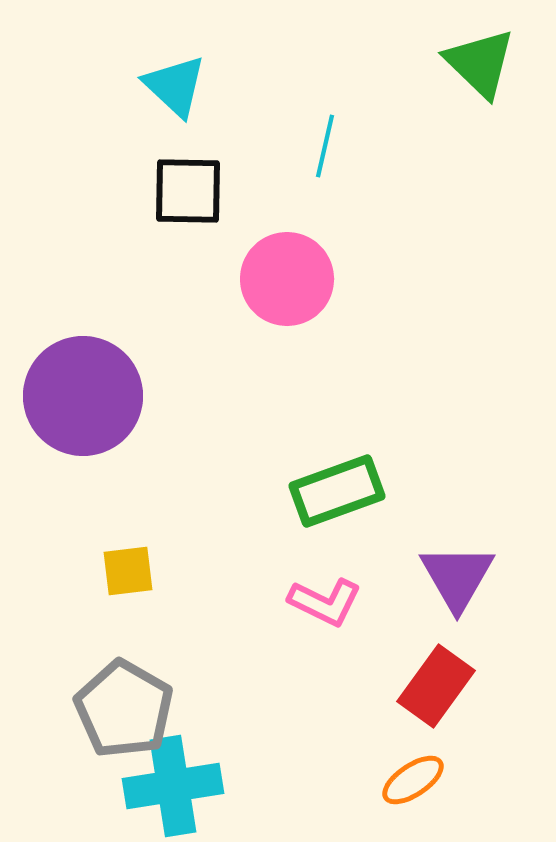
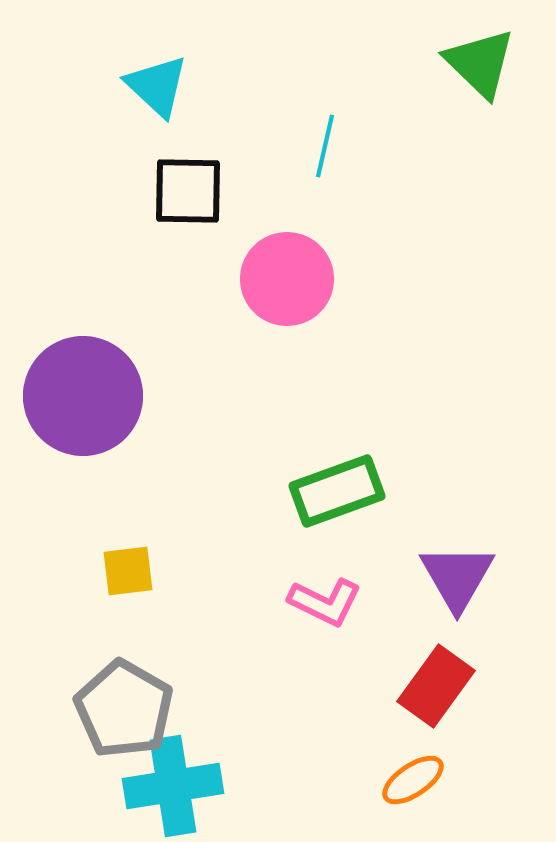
cyan triangle: moved 18 px left
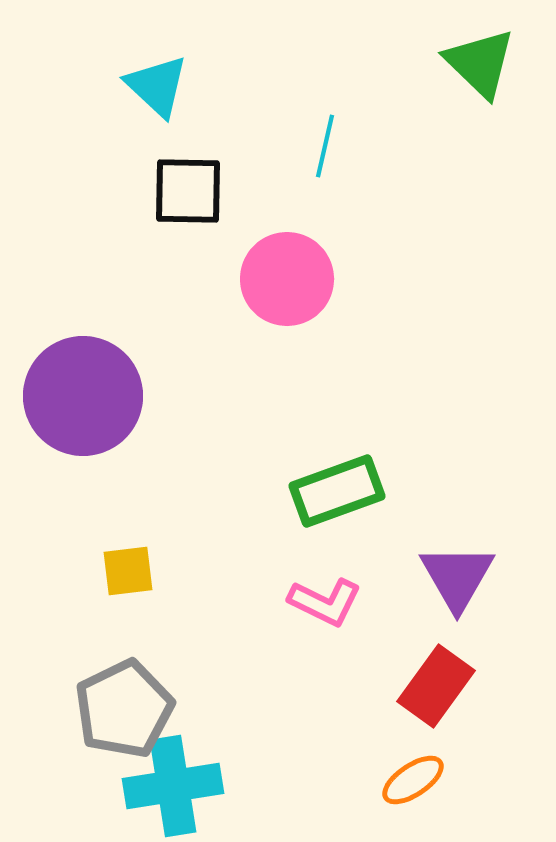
gray pentagon: rotated 16 degrees clockwise
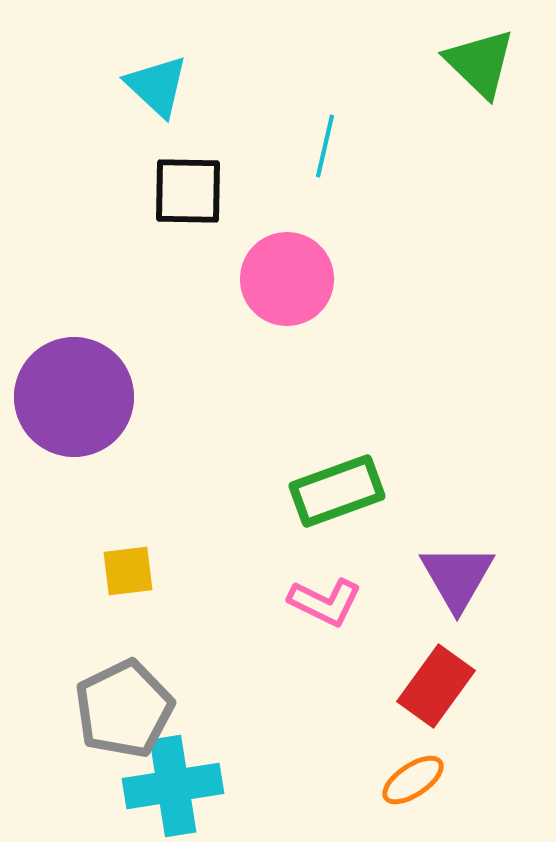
purple circle: moved 9 px left, 1 px down
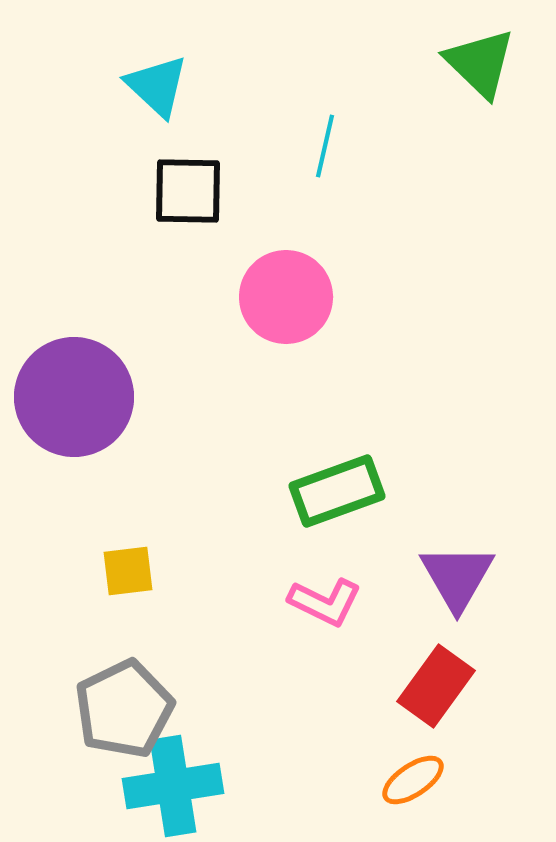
pink circle: moved 1 px left, 18 px down
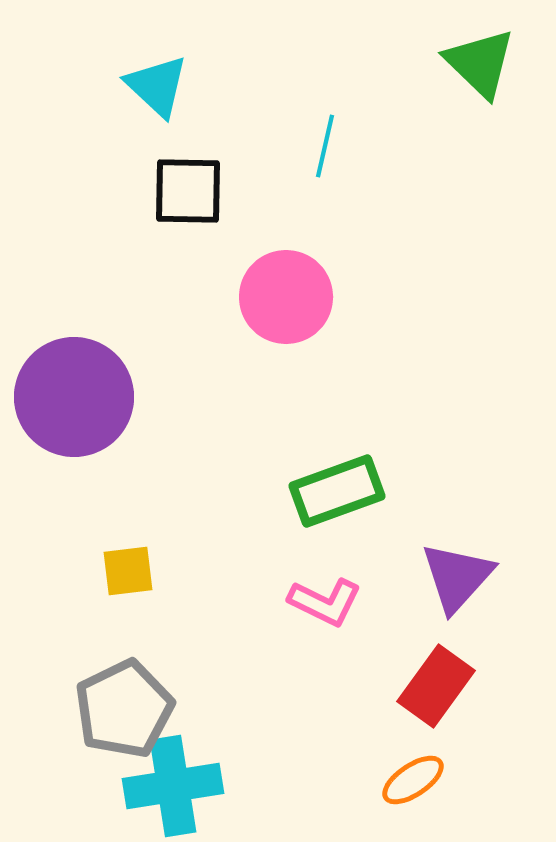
purple triangle: rotated 12 degrees clockwise
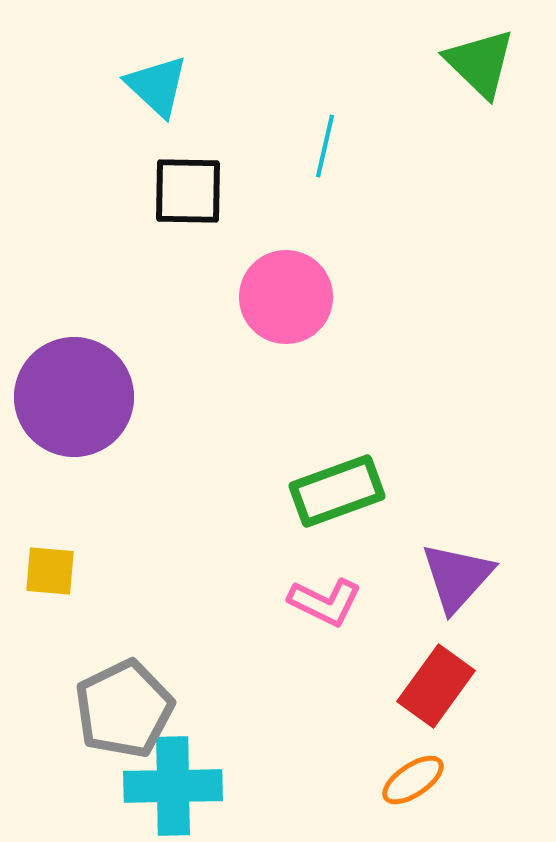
yellow square: moved 78 px left; rotated 12 degrees clockwise
cyan cross: rotated 8 degrees clockwise
